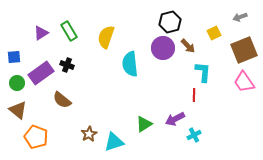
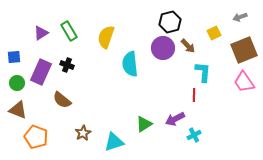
purple rectangle: moved 1 px up; rotated 30 degrees counterclockwise
brown triangle: rotated 18 degrees counterclockwise
brown star: moved 6 px left, 1 px up
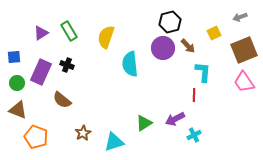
green triangle: moved 1 px up
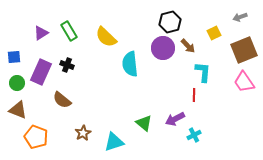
yellow semicircle: rotated 65 degrees counterclockwise
green triangle: rotated 48 degrees counterclockwise
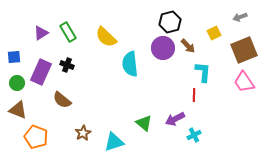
green rectangle: moved 1 px left, 1 px down
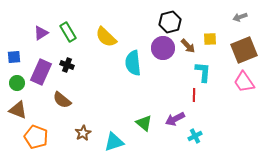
yellow square: moved 4 px left, 6 px down; rotated 24 degrees clockwise
cyan semicircle: moved 3 px right, 1 px up
cyan cross: moved 1 px right, 1 px down
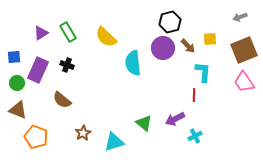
purple rectangle: moved 3 px left, 2 px up
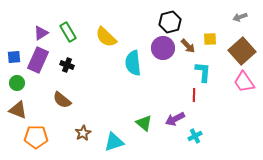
brown square: moved 2 px left, 1 px down; rotated 20 degrees counterclockwise
purple rectangle: moved 10 px up
orange pentagon: rotated 20 degrees counterclockwise
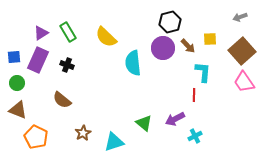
orange pentagon: rotated 25 degrees clockwise
